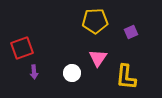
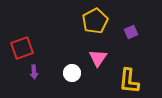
yellow pentagon: rotated 25 degrees counterclockwise
yellow L-shape: moved 3 px right, 4 px down
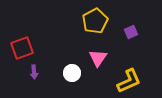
yellow L-shape: rotated 120 degrees counterclockwise
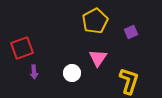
yellow L-shape: rotated 48 degrees counterclockwise
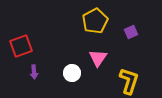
red square: moved 1 px left, 2 px up
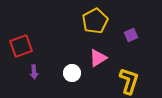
purple square: moved 3 px down
pink triangle: rotated 24 degrees clockwise
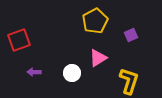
red square: moved 2 px left, 6 px up
purple arrow: rotated 96 degrees clockwise
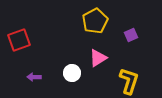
purple arrow: moved 5 px down
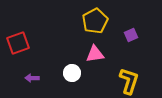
red square: moved 1 px left, 3 px down
pink triangle: moved 3 px left, 4 px up; rotated 24 degrees clockwise
purple arrow: moved 2 px left, 1 px down
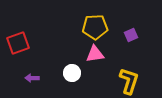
yellow pentagon: moved 6 px down; rotated 25 degrees clockwise
